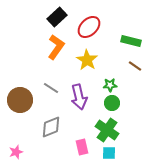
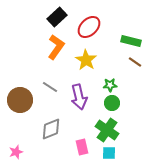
yellow star: moved 1 px left
brown line: moved 4 px up
gray line: moved 1 px left, 1 px up
gray diamond: moved 2 px down
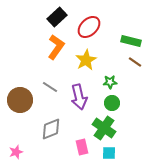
yellow star: rotated 10 degrees clockwise
green star: moved 3 px up
green cross: moved 3 px left, 2 px up
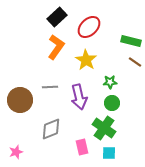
yellow star: rotated 10 degrees counterclockwise
gray line: rotated 35 degrees counterclockwise
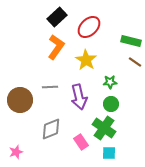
green circle: moved 1 px left, 1 px down
pink rectangle: moved 1 px left, 5 px up; rotated 21 degrees counterclockwise
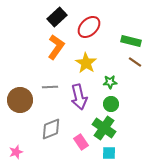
yellow star: moved 3 px down
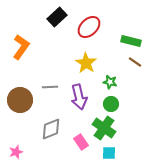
orange L-shape: moved 35 px left
green star: rotated 16 degrees clockwise
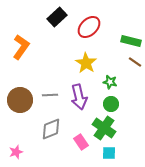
gray line: moved 8 px down
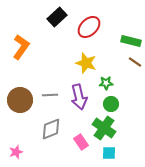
yellow star: rotated 15 degrees counterclockwise
green star: moved 4 px left, 1 px down; rotated 16 degrees counterclockwise
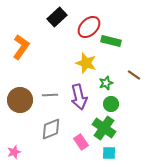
green rectangle: moved 20 px left
brown line: moved 1 px left, 13 px down
green star: rotated 16 degrees counterclockwise
pink star: moved 2 px left
